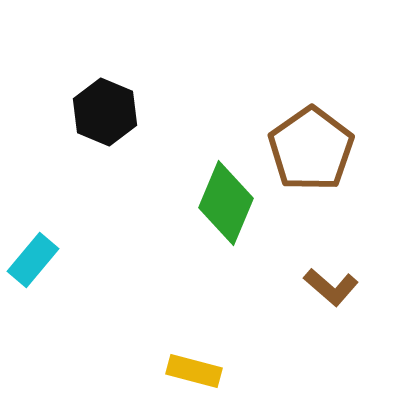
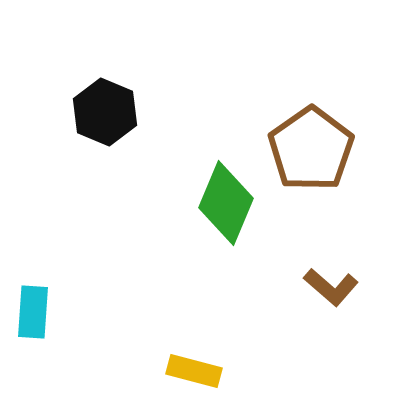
cyan rectangle: moved 52 px down; rotated 36 degrees counterclockwise
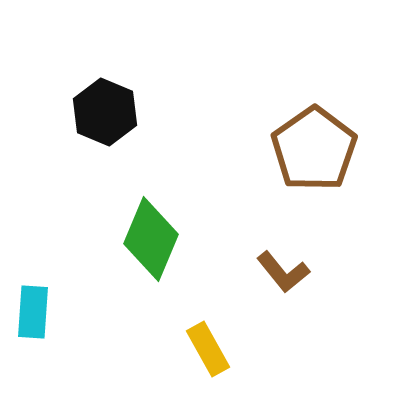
brown pentagon: moved 3 px right
green diamond: moved 75 px left, 36 px down
brown L-shape: moved 48 px left, 15 px up; rotated 10 degrees clockwise
yellow rectangle: moved 14 px right, 22 px up; rotated 46 degrees clockwise
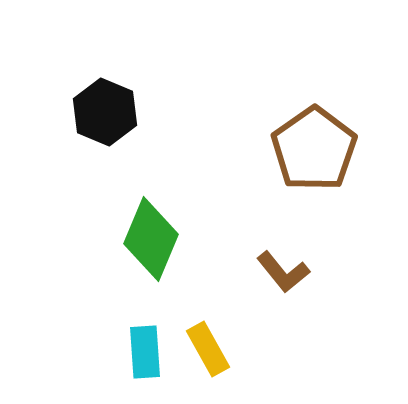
cyan rectangle: moved 112 px right, 40 px down; rotated 8 degrees counterclockwise
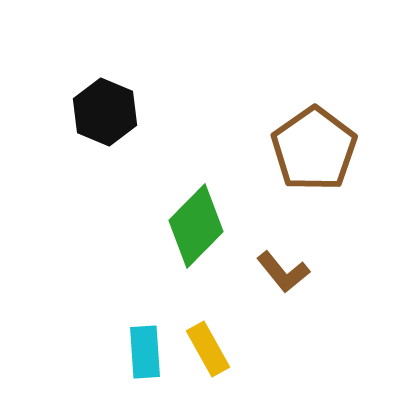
green diamond: moved 45 px right, 13 px up; rotated 22 degrees clockwise
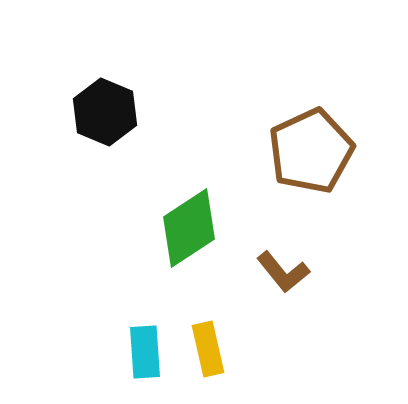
brown pentagon: moved 3 px left, 2 px down; rotated 10 degrees clockwise
green diamond: moved 7 px left, 2 px down; rotated 12 degrees clockwise
yellow rectangle: rotated 16 degrees clockwise
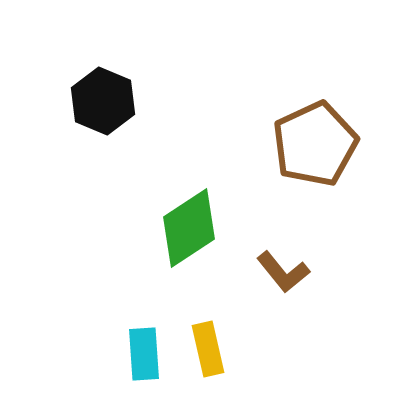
black hexagon: moved 2 px left, 11 px up
brown pentagon: moved 4 px right, 7 px up
cyan rectangle: moved 1 px left, 2 px down
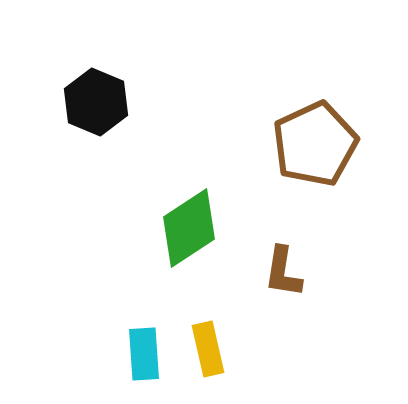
black hexagon: moved 7 px left, 1 px down
brown L-shape: rotated 48 degrees clockwise
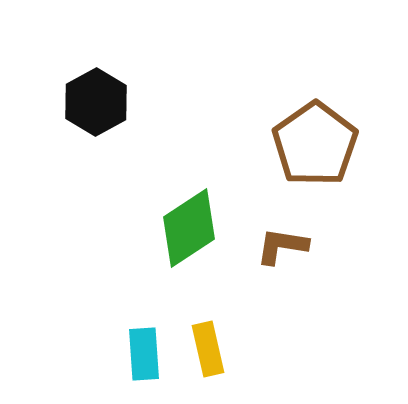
black hexagon: rotated 8 degrees clockwise
brown pentagon: rotated 10 degrees counterclockwise
brown L-shape: moved 1 px left, 26 px up; rotated 90 degrees clockwise
